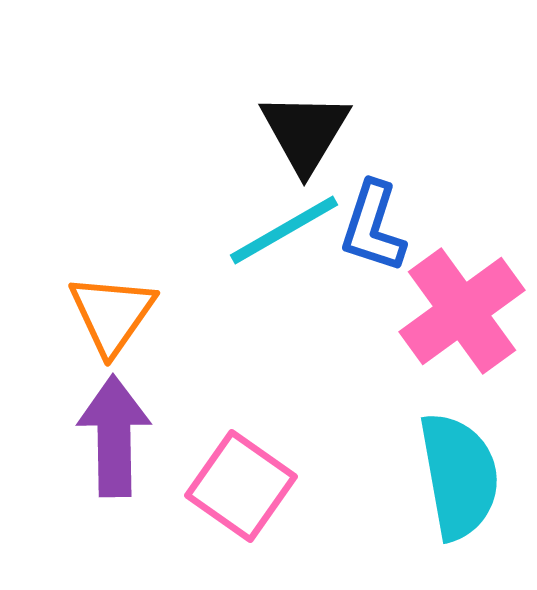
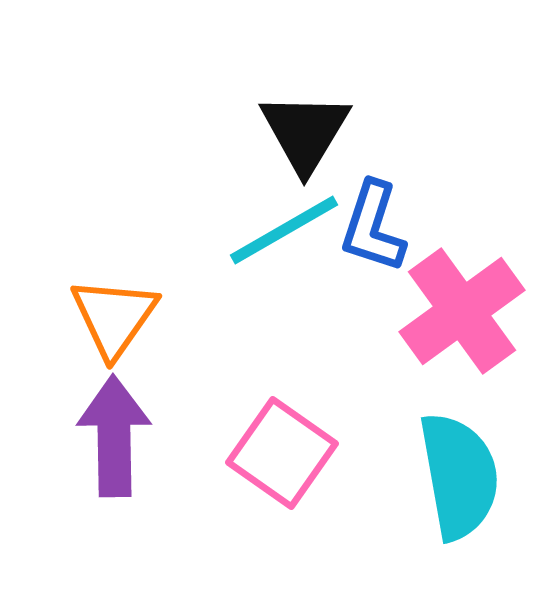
orange triangle: moved 2 px right, 3 px down
pink square: moved 41 px right, 33 px up
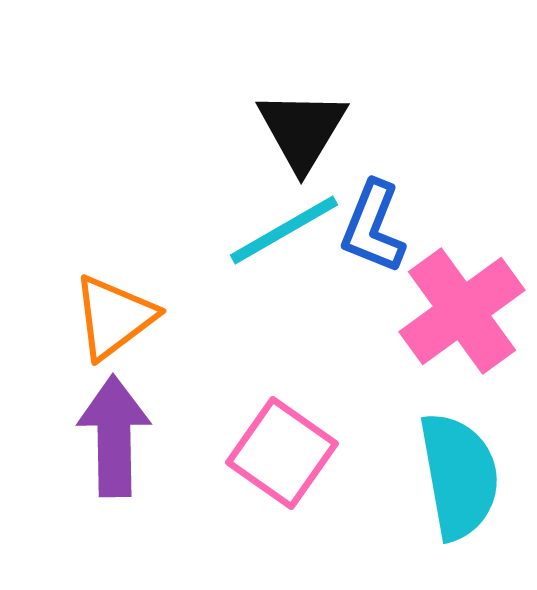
black triangle: moved 3 px left, 2 px up
blue L-shape: rotated 4 degrees clockwise
orange triangle: rotated 18 degrees clockwise
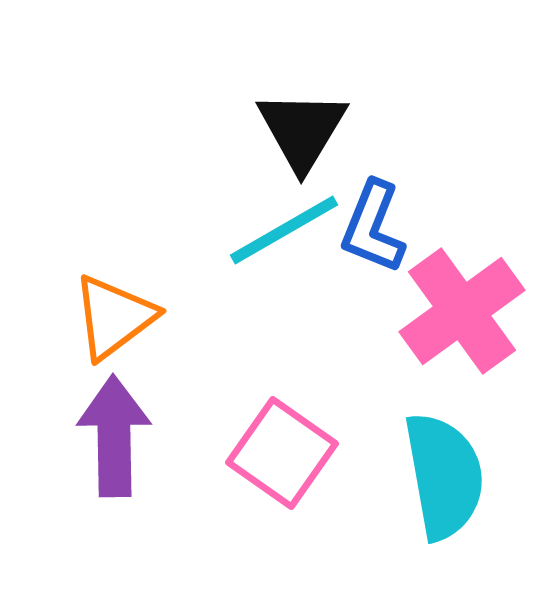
cyan semicircle: moved 15 px left
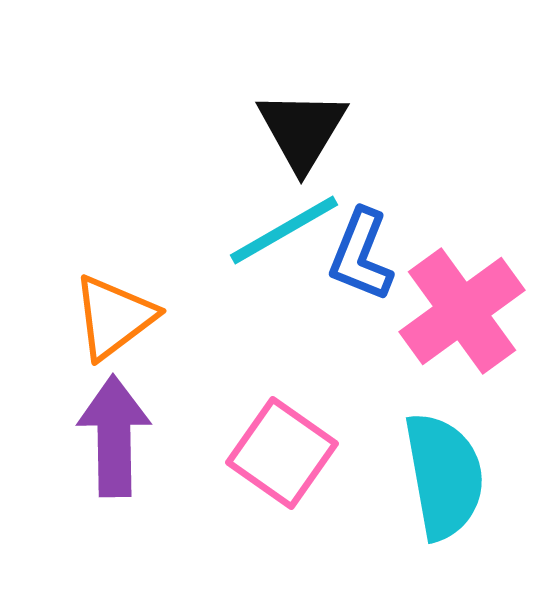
blue L-shape: moved 12 px left, 28 px down
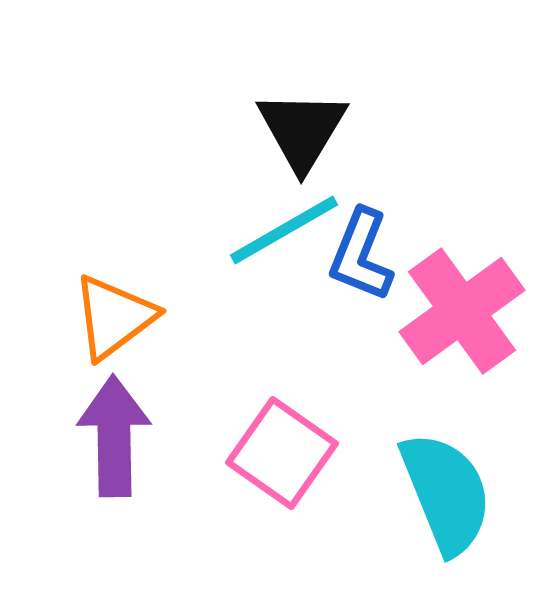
cyan semicircle: moved 2 px right, 17 px down; rotated 12 degrees counterclockwise
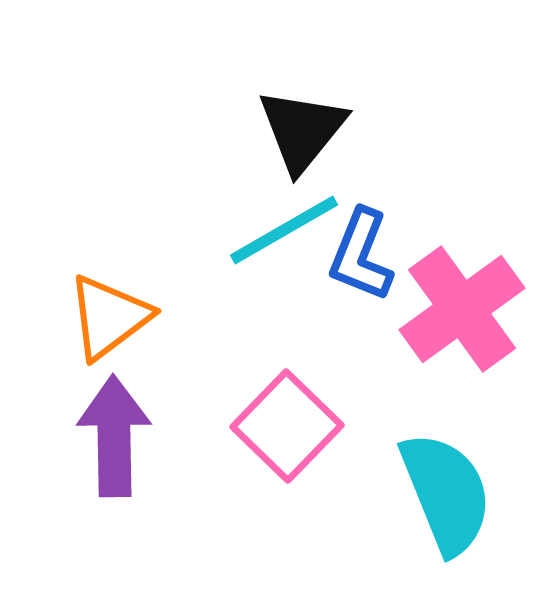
black triangle: rotated 8 degrees clockwise
pink cross: moved 2 px up
orange triangle: moved 5 px left
pink square: moved 5 px right, 27 px up; rotated 9 degrees clockwise
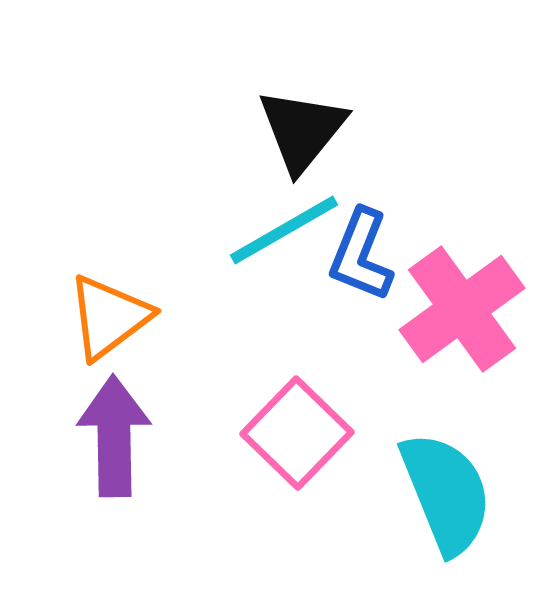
pink square: moved 10 px right, 7 px down
